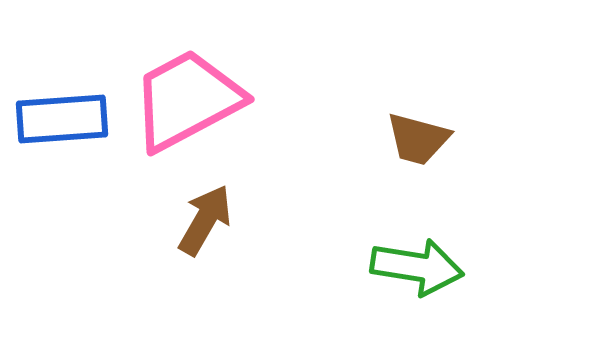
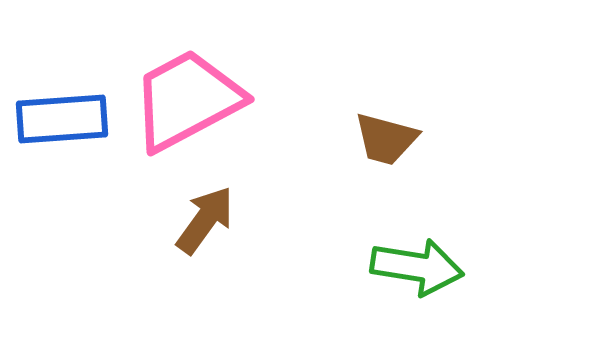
brown trapezoid: moved 32 px left
brown arrow: rotated 6 degrees clockwise
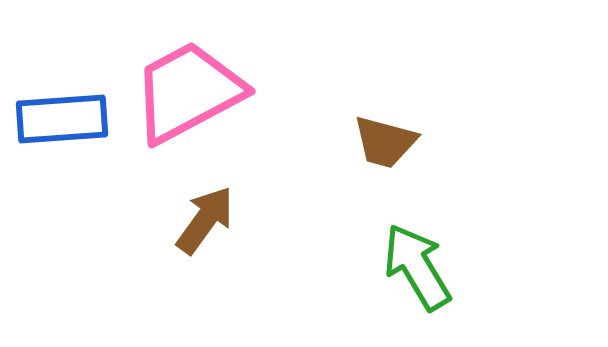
pink trapezoid: moved 1 px right, 8 px up
brown trapezoid: moved 1 px left, 3 px down
green arrow: rotated 130 degrees counterclockwise
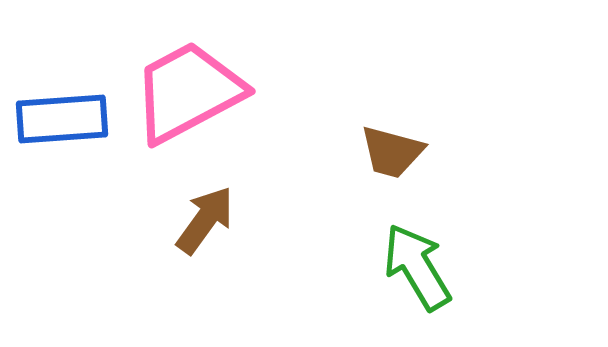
brown trapezoid: moved 7 px right, 10 px down
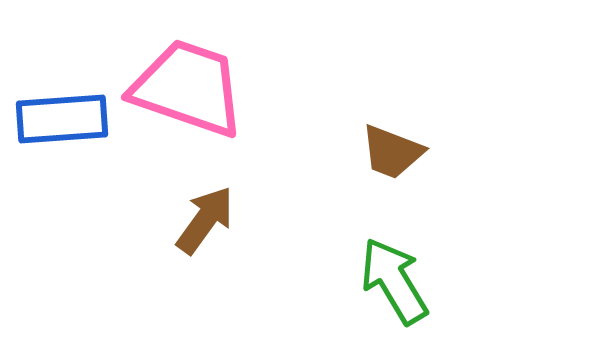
pink trapezoid: moved 4 px up; rotated 47 degrees clockwise
brown trapezoid: rotated 6 degrees clockwise
green arrow: moved 23 px left, 14 px down
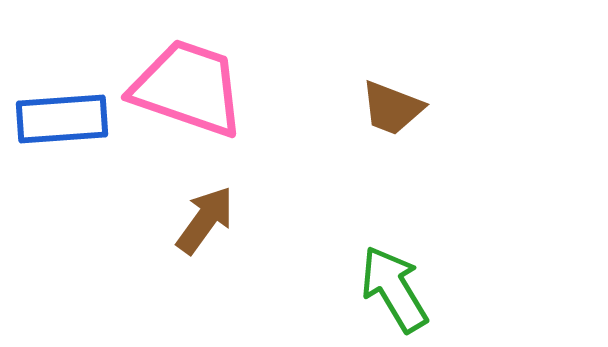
brown trapezoid: moved 44 px up
green arrow: moved 8 px down
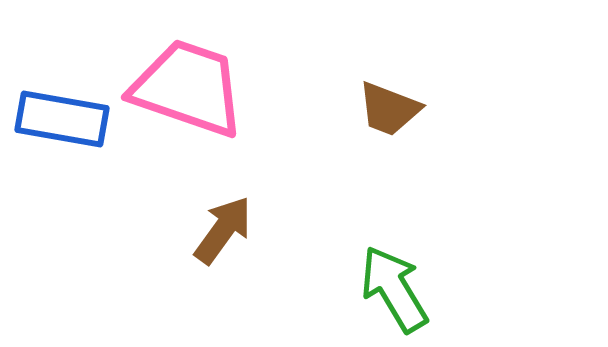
brown trapezoid: moved 3 px left, 1 px down
blue rectangle: rotated 14 degrees clockwise
brown arrow: moved 18 px right, 10 px down
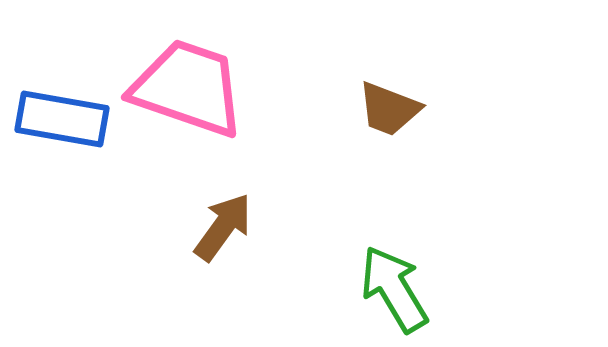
brown arrow: moved 3 px up
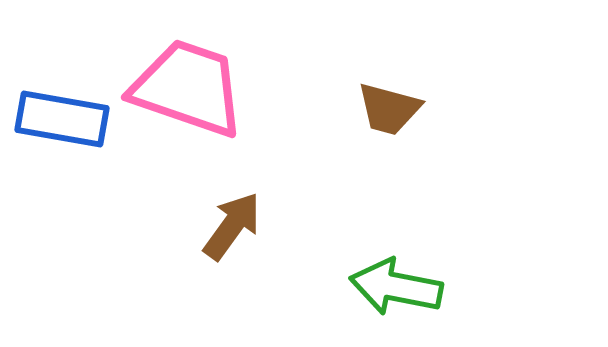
brown trapezoid: rotated 6 degrees counterclockwise
brown arrow: moved 9 px right, 1 px up
green arrow: moved 2 px right, 2 px up; rotated 48 degrees counterclockwise
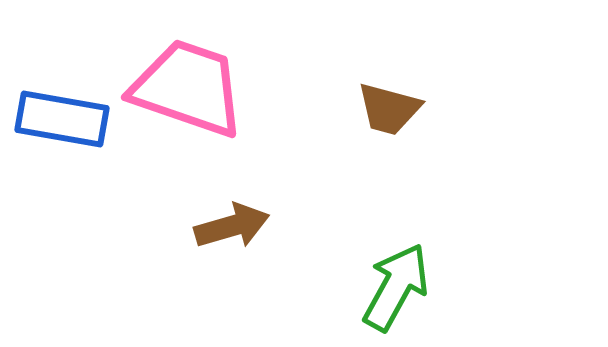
brown arrow: rotated 38 degrees clockwise
green arrow: rotated 108 degrees clockwise
